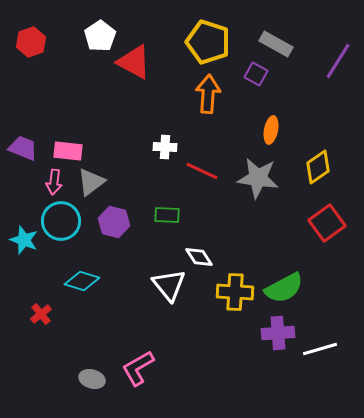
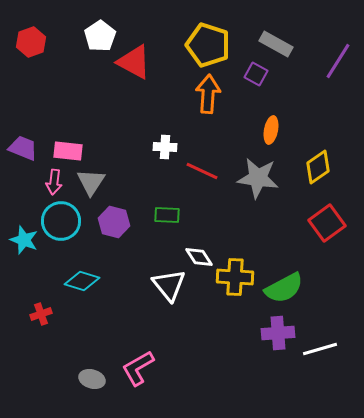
yellow pentagon: moved 3 px down
gray triangle: rotated 20 degrees counterclockwise
yellow cross: moved 15 px up
red cross: rotated 20 degrees clockwise
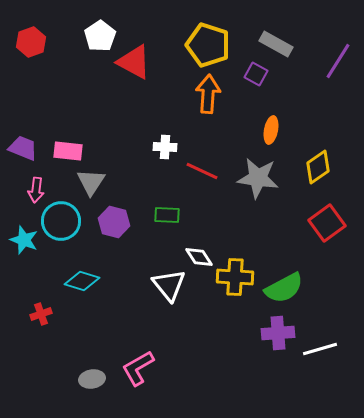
pink arrow: moved 18 px left, 8 px down
gray ellipse: rotated 25 degrees counterclockwise
